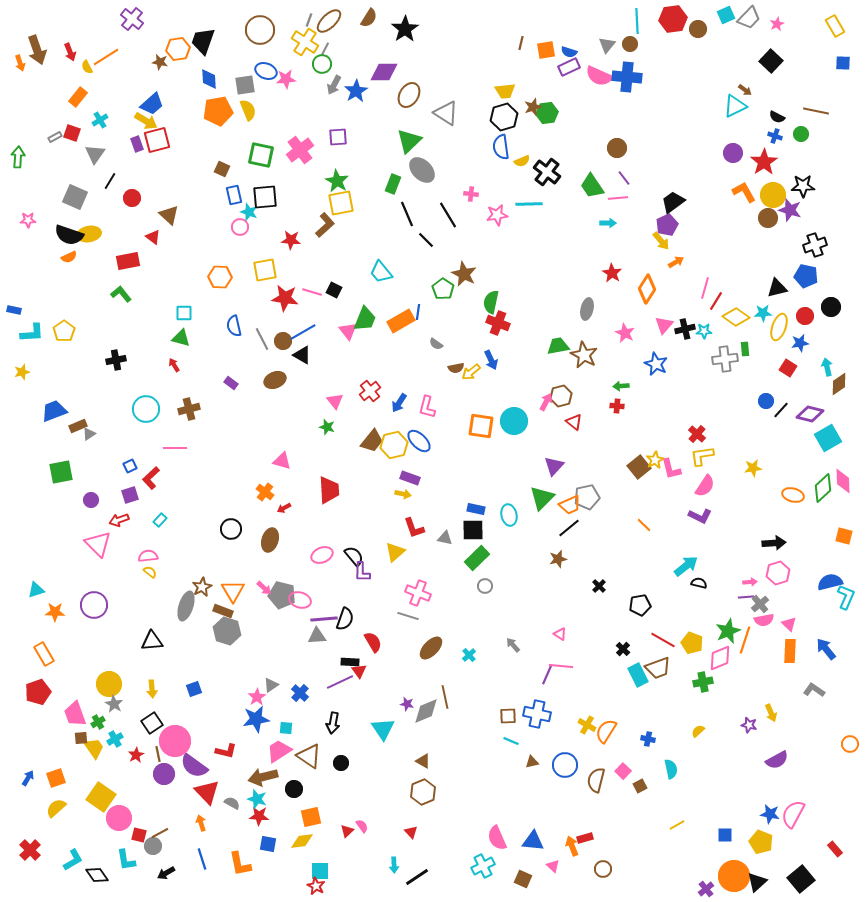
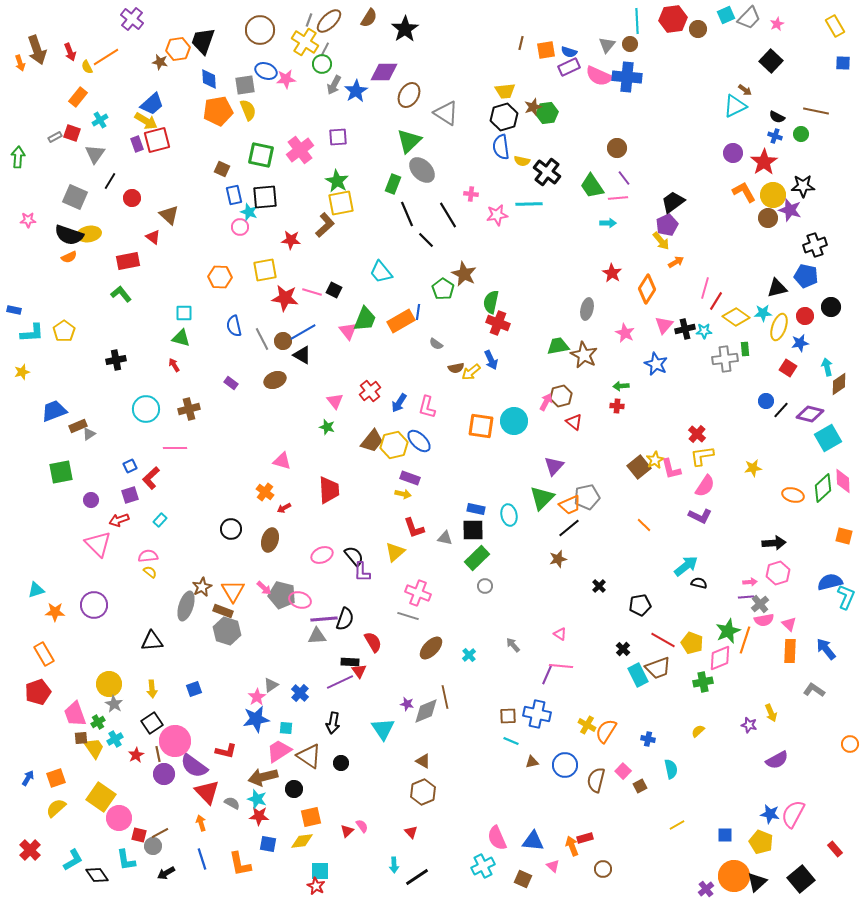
yellow semicircle at (522, 161): rotated 35 degrees clockwise
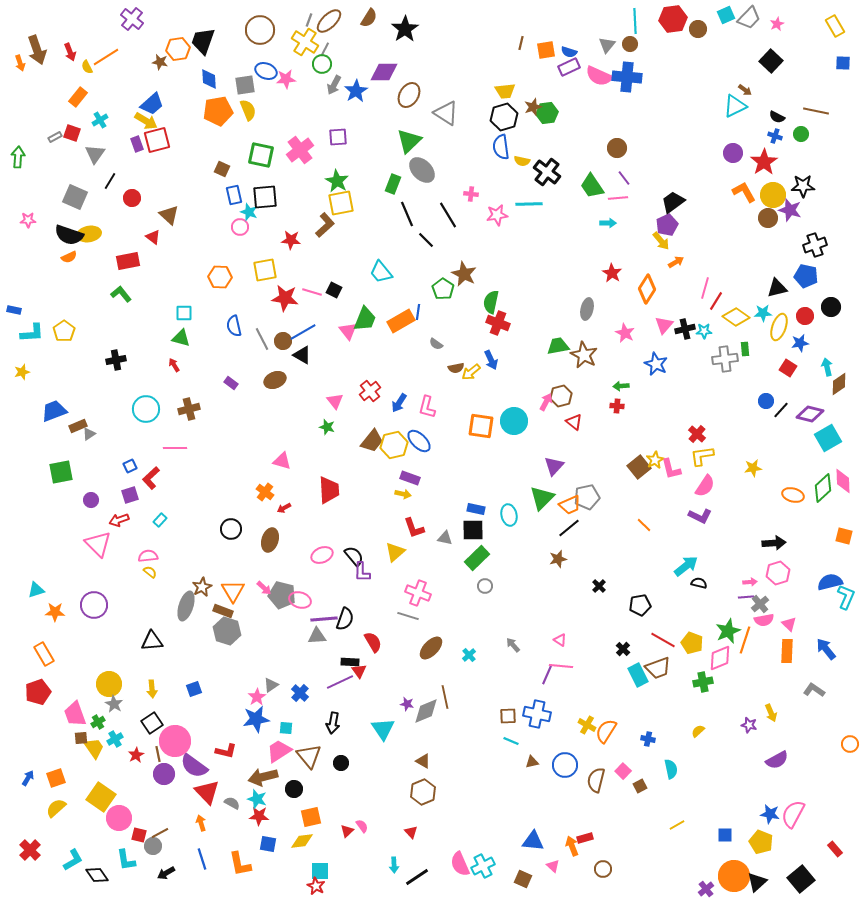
cyan line at (637, 21): moved 2 px left
pink triangle at (560, 634): moved 6 px down
orange rectangle at (790, 651): moved 3 px left
brown triangle at (309, 756): rotated 16 degrees clockwise
pink semicircle at (497, 838): moved 37 px left, 26 px down
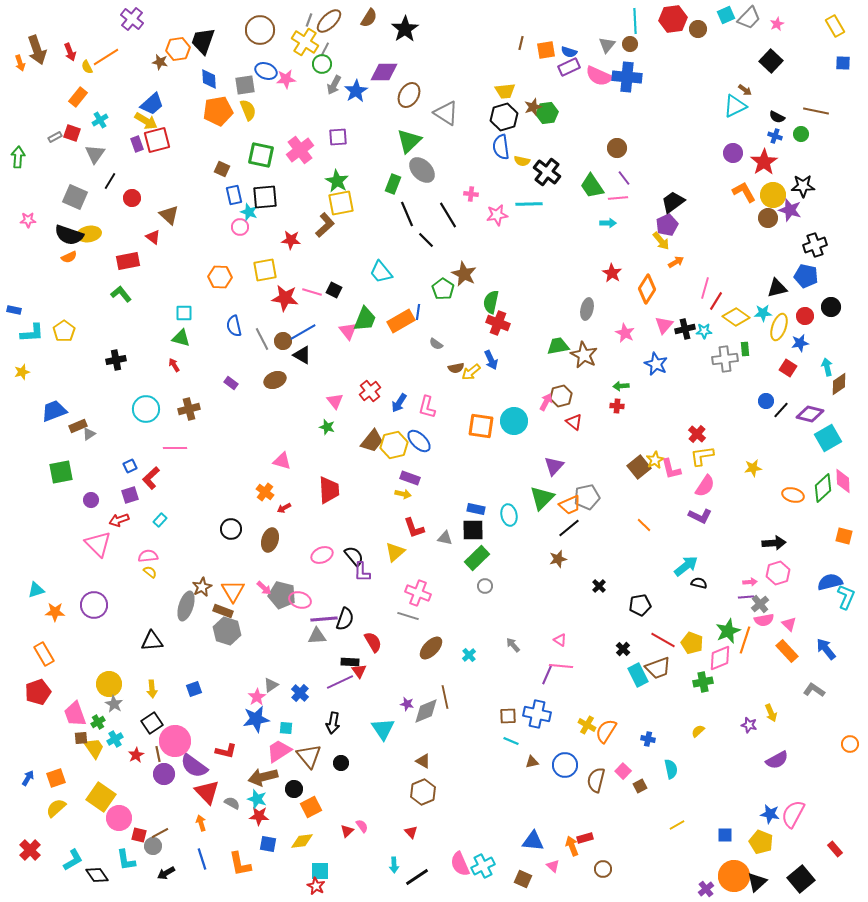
orange rectangle at (787, 651): rotated 45 degrees counterclockwise
orange square at (311, 817): moved 10 px up; rotated 15 degrees counterclockwise
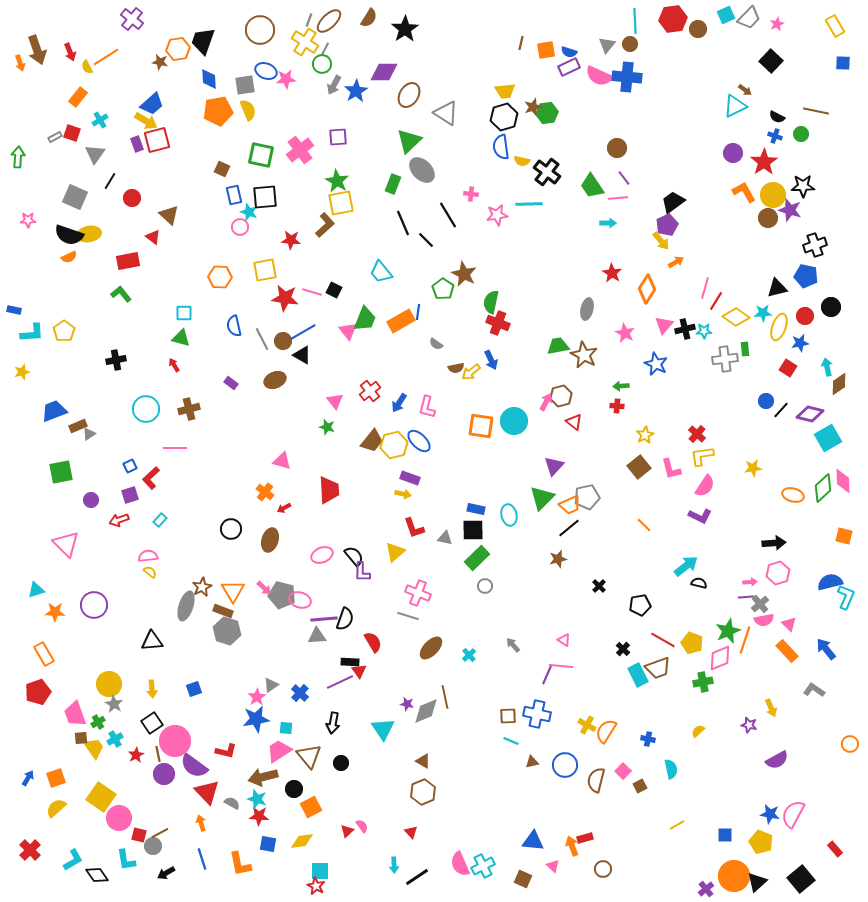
black line at (407, 214): moved 4 px left, 9 px down
yellow star at (655, 460): moved 10 px left, 25 px up
pink triangle at (98, 544): moved 32 px left
pink triangle at (560, 640): moved 4 px right
yellow arrow at (771, 713): moved 5 px up
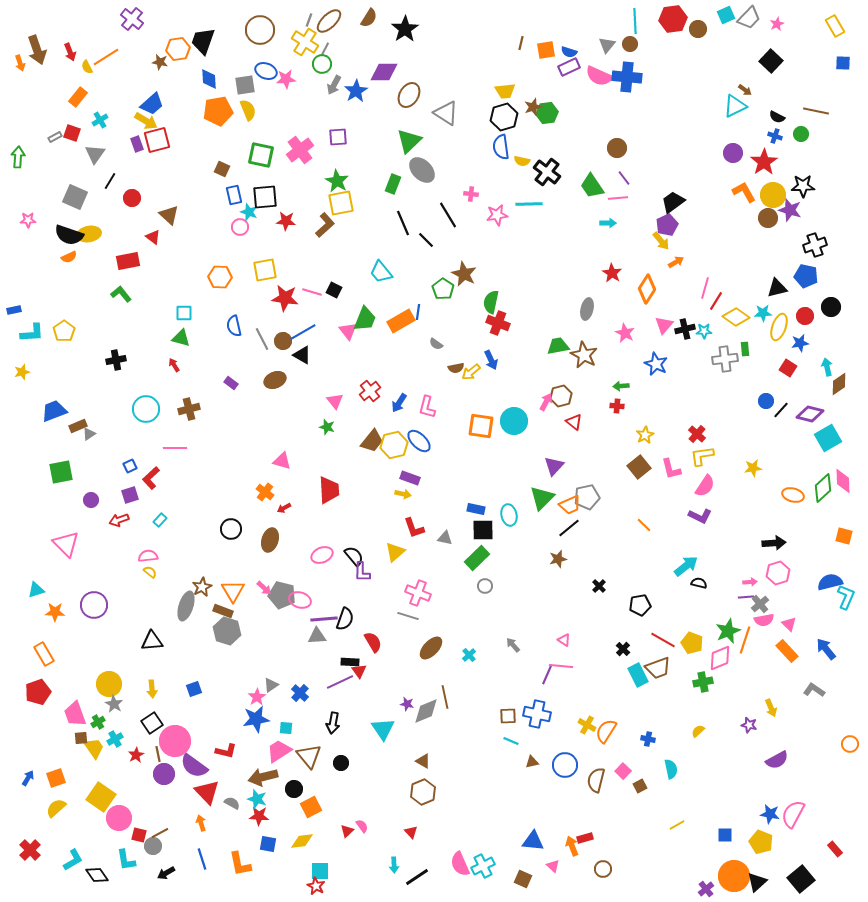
red star at (291, 240): moved 5 px left, 19 px up
blue rectangle at (14, 310): rotated 24 degrees counterclockwise
black square at (473, 530): moved 10 px right
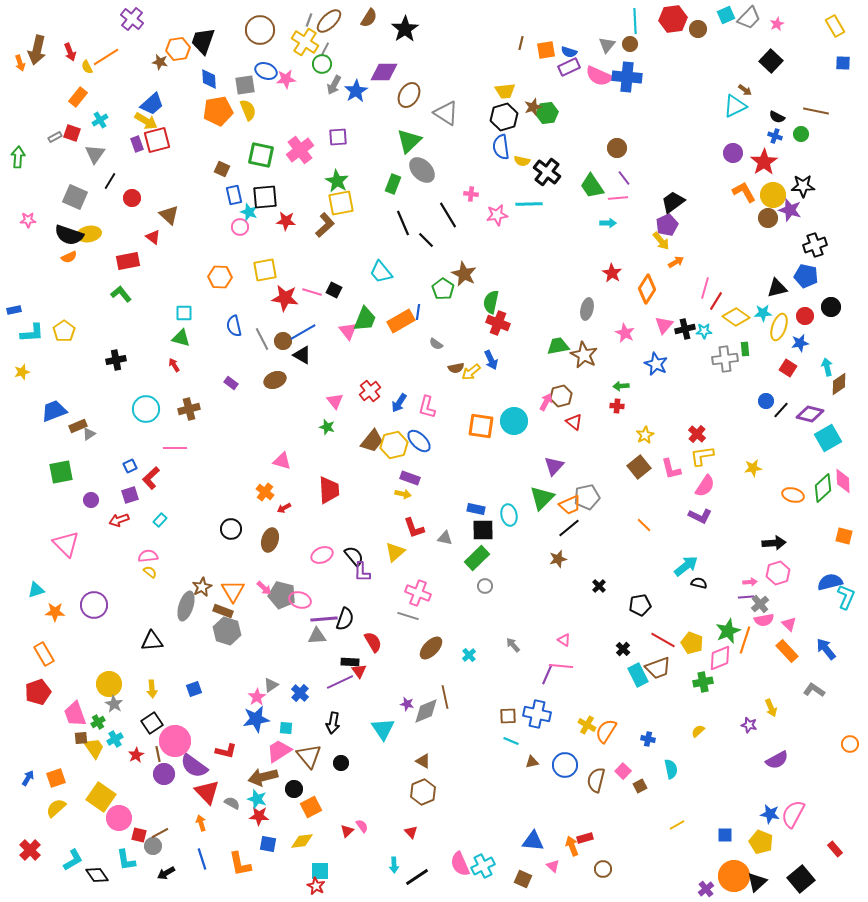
brown arrow at (37, 50): rotated 32 degrees clockwise
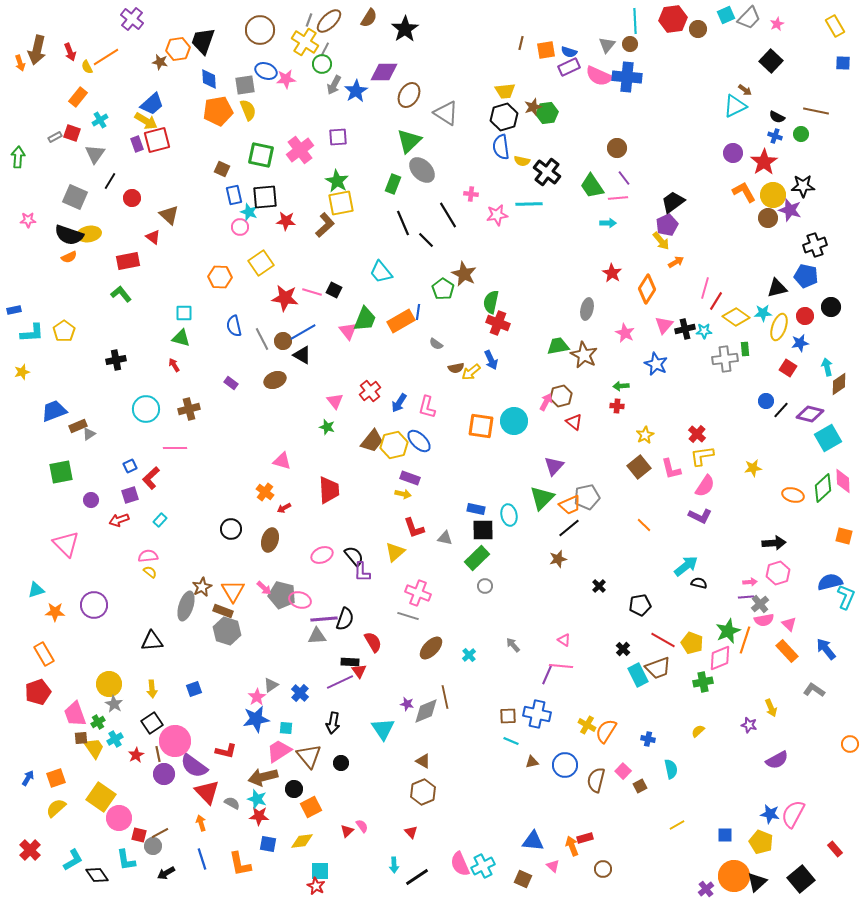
yellow square at (265, 270): moved 4 px left, 7 px up; rotated 25 degrees counterclockwise
